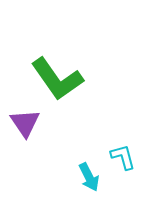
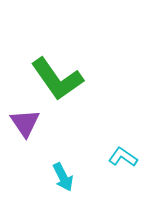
cyan L-shape: rotated 40 degrees counterclockwise
cyan arrow: moved 26 px left
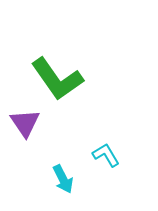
cyan L-shape: moved 17 px left, 2 px up; rotated 24 degrees clockwise
cyan arrow: moved 2 px down
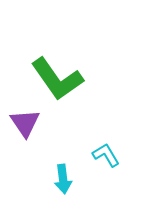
cyan arrow: rotated 20 degrees clockwise
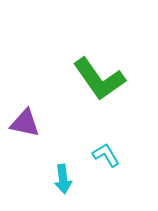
green L-shape: moved 42 px right
purple triangle: rotated 44 degrees counterclockwise
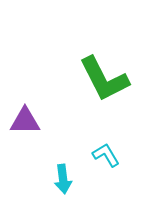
green L-shape: moved 5 px right; rotated 8 degrees clockwise
purple triangle: moved 2 px up; rotated 12 degrees counterclockwise
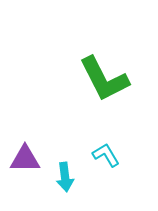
purple triangle: moved 38 px down
cyan arrow: moved 2 px right, 2 px up
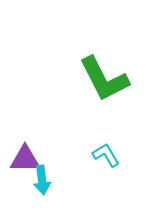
cyan arrow: moved 23 px left, 3 px down
